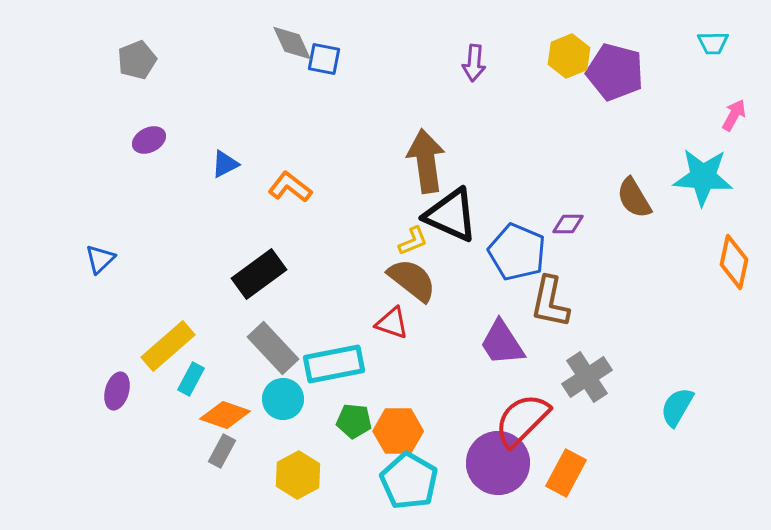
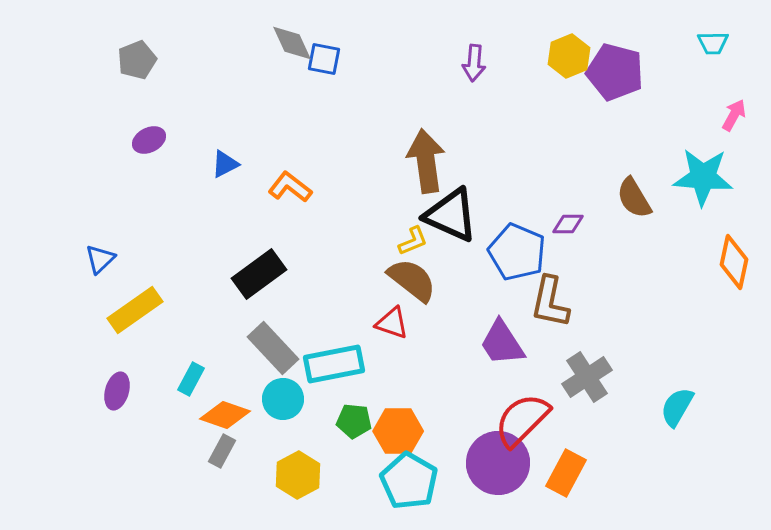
yellow rectangle at (168, 346): moved 33 px left, 36 px up; rotated 6 degrees clockwise
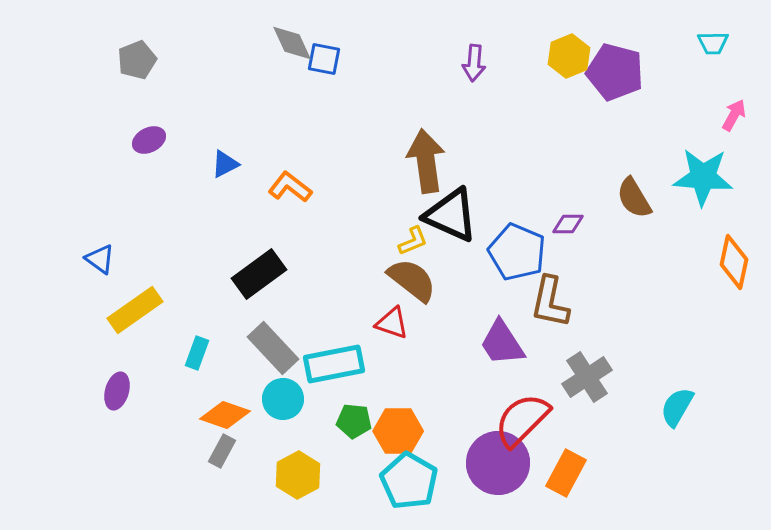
blue triangle at (100, 259): rotated 40 degrees counterclockwise
cyan rectangle at (191, 379): moved 6 px right, 26 px up; rotated 8 degrees counterclockwise
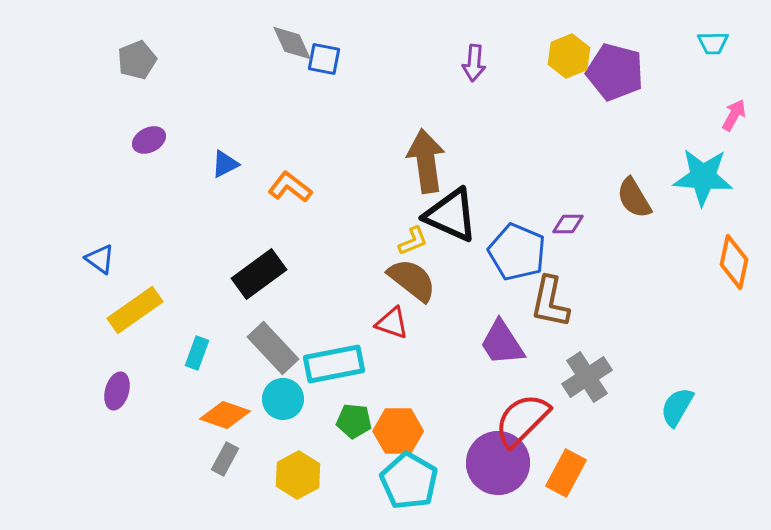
gray rectangle at (222, 451): moved 3 px right, 8 px down
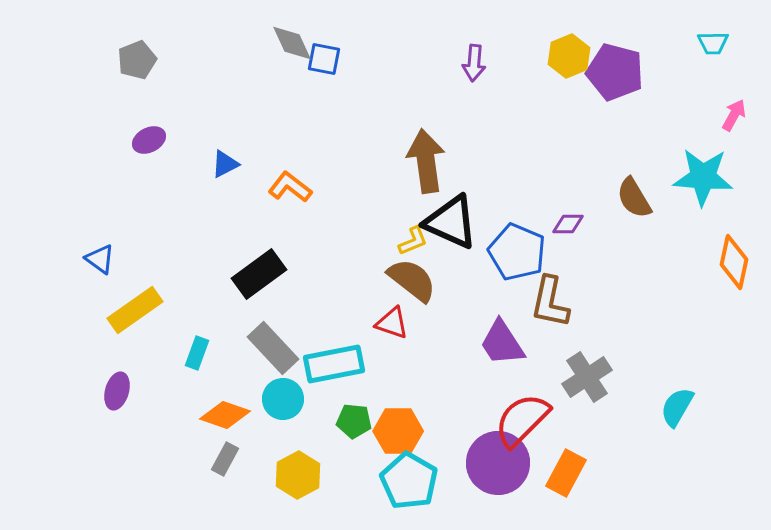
black triangle at (451, 215): moved 7 px down
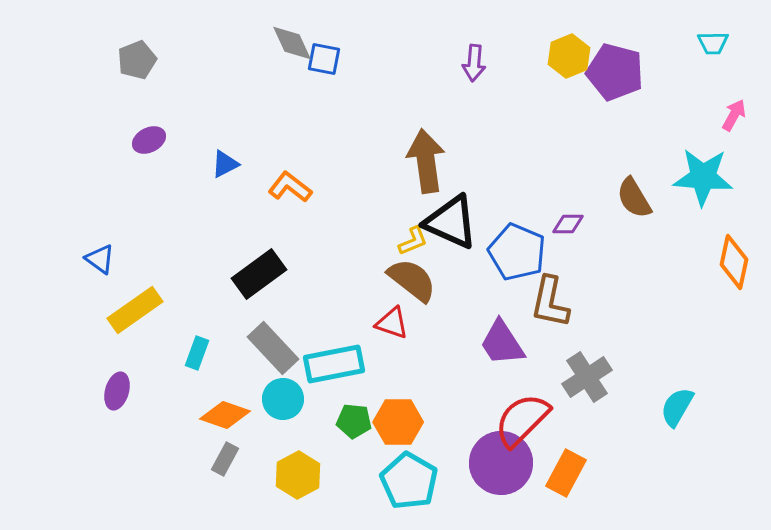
orange hexagon at (398, 431): moved 9 px up
purple circle at (498, 463): moved 3 px right
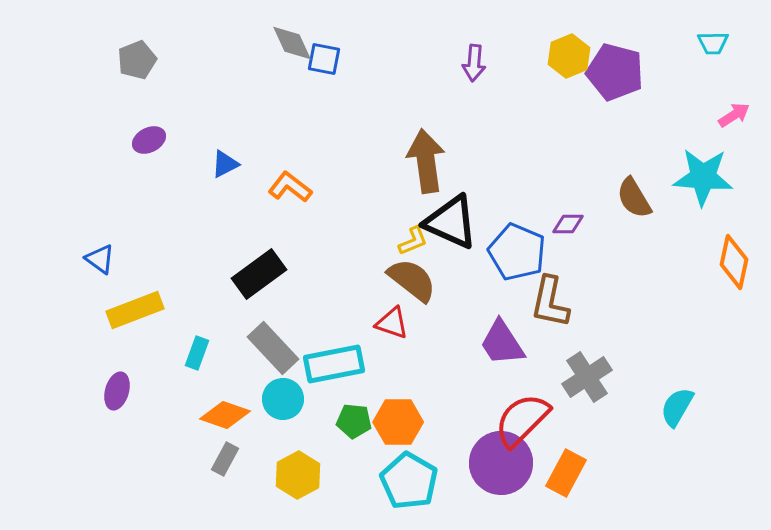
pink arrow at (734, 115): rotated 28 degrees clockwise
yellow rectangle at (135, 310): rotated 14 degrees clockwise
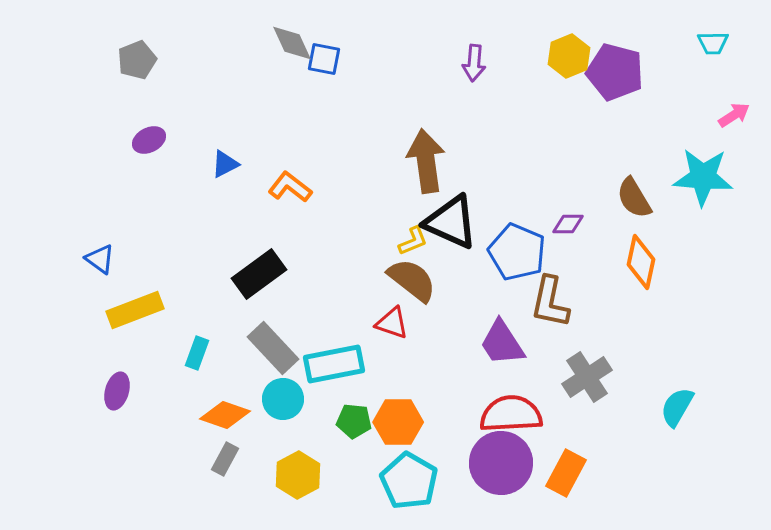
orange diamond at (734, 262): moved 93 px left
red semicircle at (522, 420): moved 11 px left, 6 px up; rotated 42 degrees clockwise
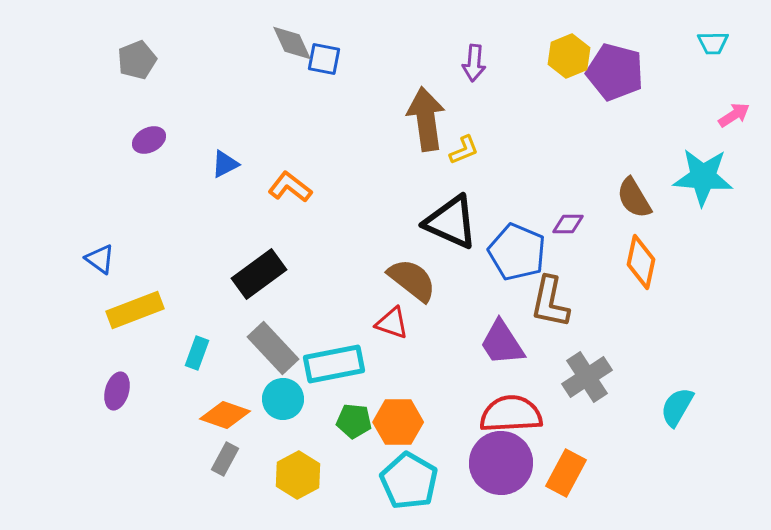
brown arrow at (426, 161): moved 42 px up
yellow L-shape at (413, 241): moved 51 px right, 91 px up
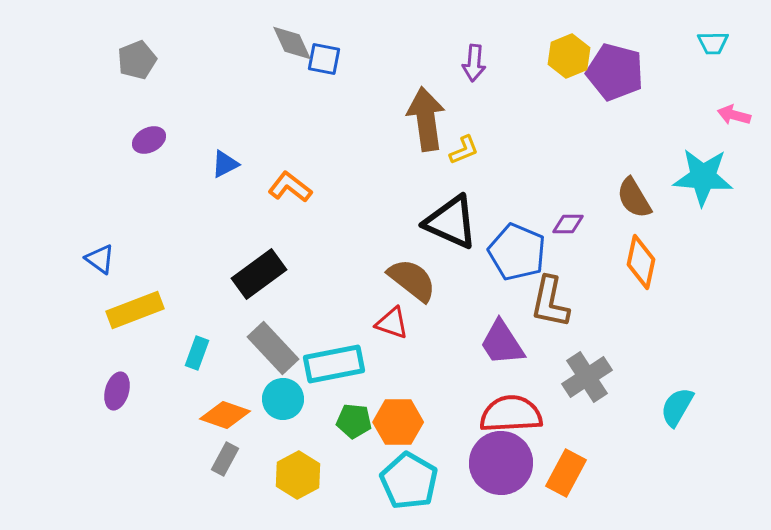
pink arrow at (734, 115): rotated 132 degrees counterclockwise
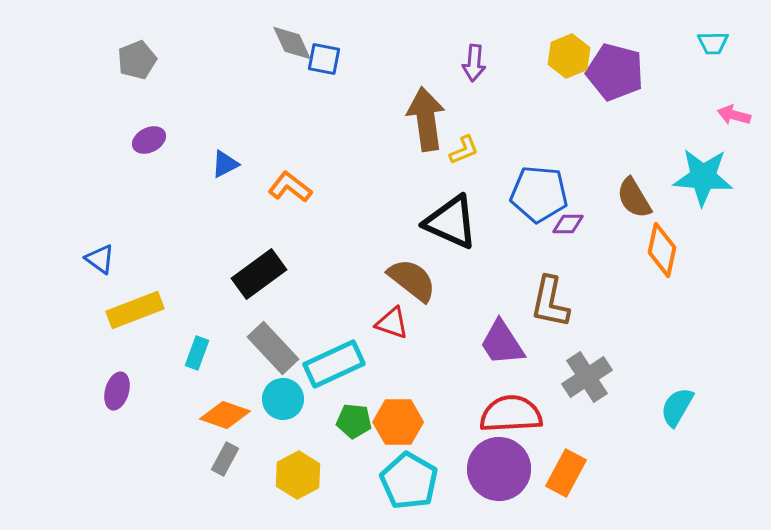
blue pentagon at (517, 252): moved 22 px right, 58 px up; rotated 18 degrees counterclockwise
orange diamond at (641, 262): moved 21 px right, 12 px up
cyan rectangle at (334, 364): rotated 14 degrees counterclockwise
purple circle at (501, 463): moved 2 px left, 6 px down
